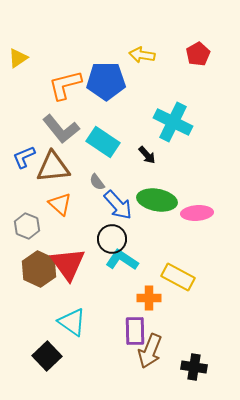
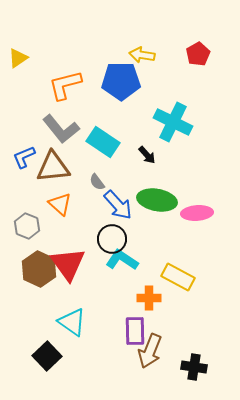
blue pentagon: moved 15 px right
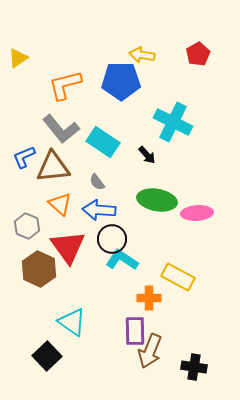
blue arrow: moved 19 px left, 5 px down; rotated 136 degrees clockwise
red triangle: moved 17 px up
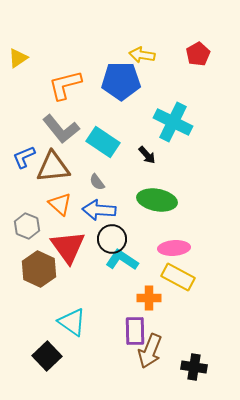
pink ellipse: moved 23 px left, 35 px down
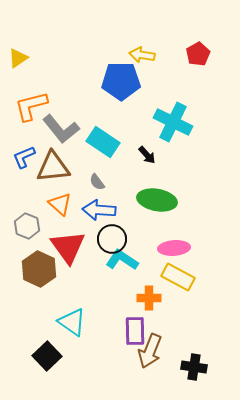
orange L-shape: moved 34 px left, 21 px down
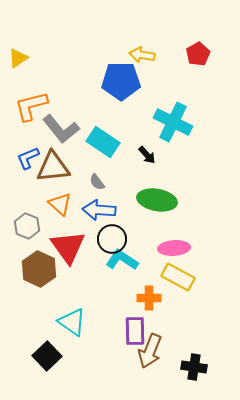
blue L-shape: moved 4 px right, 1 px down
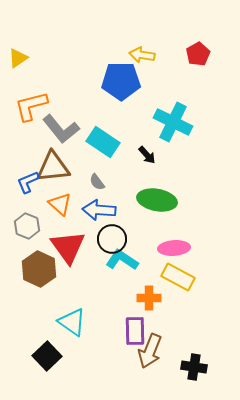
blue L-shape: moved 24 px down
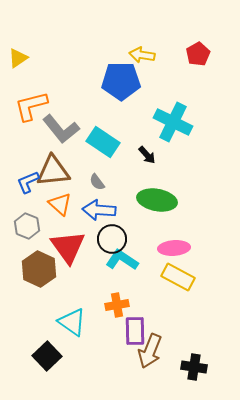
brown triangle: moved 4 px down
orange cross: moved 32 px left, 7 px down; rotated 10 degrees counterclockwise
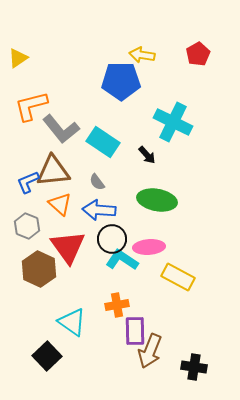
pink ellipse: moved 25 px left, 1 px up
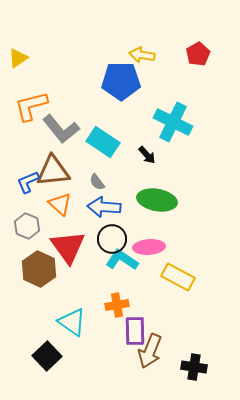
blue arrow: moved 5 px right, 3 px up
